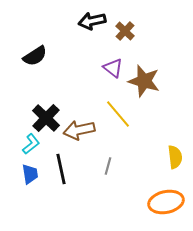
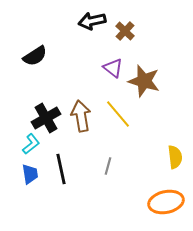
black cross: rotated 16 degrees clockwise
brown arrow: moved 2 px right, 14 px up; rotated 92 degrees clockwise
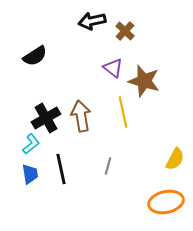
yellow line: moved 5 px right, 2 px up; rotated 28 degrees clockwise
yellow semicircle: moved 2 px down; rotated 35 degrees clockwise
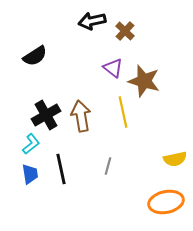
black cross: moved 3 px up
yellow semicircle: rotated 50 degrees clockwise
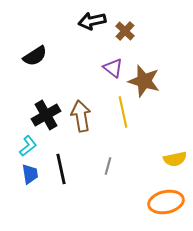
cyan L-shape: moved 3 px left, 2 px down
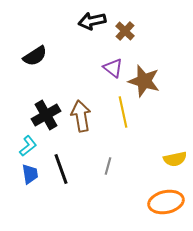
black line: rotated 8 degrees counterclockwise
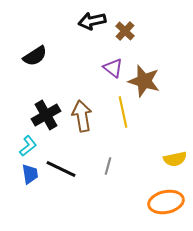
brown arrow: moved 1 px right
black line: rotated 44 degrees counterclockwise
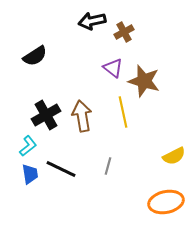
brown cross: moved 1 px left, 1 px down; rotated 18 degrees clockwise
yellow semicircle: moved 1 px left, 3 px up; rotated 15 degrees counterclockwise
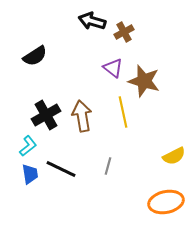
black arrow: rotated 28 degrees clockwise
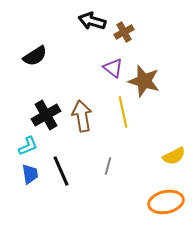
cyan L-shape: rotated 15 degrees clockwise
black line: moved 2 px down; rotated 40 degrees clockwise
